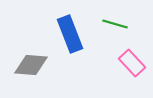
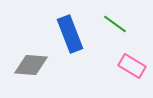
green line: rotated 20 degrees clockwise
pink rectangle: moved 3 px down; rotated 16 degrees counterclockwise
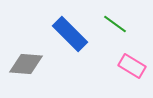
blue rectangle: rotated 24 degrees counterclockwise
gray diamond: moved 5 px left, 1 px up
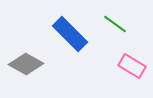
gray diamond: rotated 24 degrees clockwise
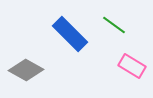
green line: moved 1 px left, 1 px down
gray diamond: moved 6 px down
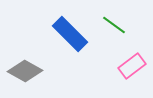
pink rectangle: rotated 68 degrees counterclockwise
gray diamond: moved 1 px left, 1 px down
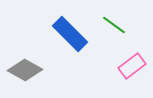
gray diamond: moved 1 px up
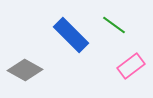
blue rectangle: moved 1 px right, 1 px down
pink rectangle: moved 1 px left
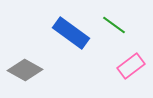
blue rectangle: moved 2 px up; rotated 9 degrees counterclockwise
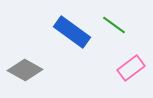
blue rectangle: moved 1 px right, 1 px up
pink rectangle: moved 2 px down
